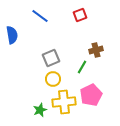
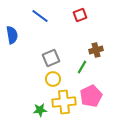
pink pentagon: moved 1 px down
green star: rotated 16 degrees clockwise
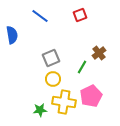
brown cross: moved 3 px right, 3 px down; rotated 24 degrees counterclockwise
yellow cross: rotated 15 degrees clockwise
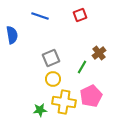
blue line: rotated 18 degrees counterclockwise
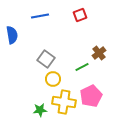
blue line: rotated 30 degrees counterclockwise
gray square: moved 5 px left, 1 px down; rotated 30 degrees counterclockwise
green line: rotated 32 degrees clockwise
